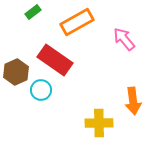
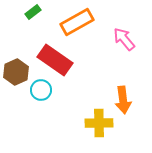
orange arrow: moved 10 px left, 1 px up
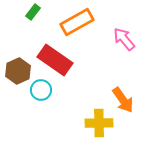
green rectangle: rotated 14 degrees counterclockwise
brown hexagon: moved 2 px right, 1 px up
orange arrow: rotated 28 degrees counterclockwise
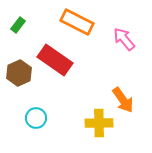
green rectangle: moved 15 px left, 13 px down
orange rectangle: rotated 56 degrees clockwise
brown hexagon: moved 1 px right, 2 px down
cyan circle: moved 5 px left, 28 px down
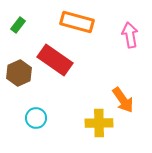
orange rectangle: rotated 12 degrees counterclockwise
pink arrow: moved 6 px right, 4 px up; rotated 30 degrees clockwise
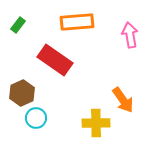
orange rectangle: rotated 20 degrees counterclockwise
brown hexagon: moved 3 px right, 20 px down
yellow cross: moved 3 px left
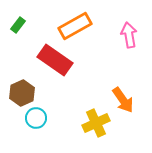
orange rectangle: moved 2 px left, 4 px down; rotated 24 degrees counterclockwise
pink arrow: moved 1 px left
yellow cross: rotated 24 degrees counterclockwise
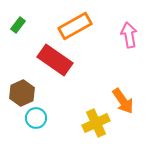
orange arrow: moved 1 px down
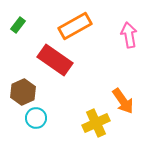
brown hexagon: moved 1 px right, 1 px up
